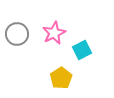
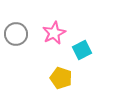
gray circle: moved 1 px left
yellow pentagon: rotated 20 degrees counterclockwise
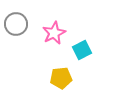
gray circle: moved 10 px up
yellow pentagon: rotated 25 degrees counterclockwise
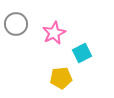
cyan square: moved 3 px down
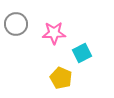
pink star: rotated 25 degrees clockwise
yellow pentagon: rotated 30 degrees clockwise
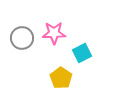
gray circle: moved 6 px right, 14 px down
yellow pentagon: rotated 10 degrees clockwise
